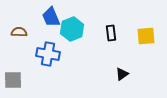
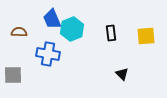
blue trapezoid: moved 1 px right, 2 px down
black triangle: rotated 40 degrees counterclockwise
gray square: moved 5 px up
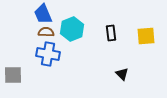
blue trapezoid: moved 9 px left, 5 px up
brown semicircle: moved 27 px right
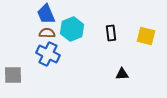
blue trapezoid: moved 3 px right
brown semicircle: moved 1 px right, 1 px down
yellow square: rotated 18 degrees clockwise
blue cross: rotated 15 degrees clockwise
black triangle: rotated 48 degrees counterclockwise
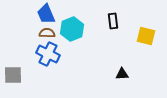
black rectangle: moved 2 px right, 12 px up
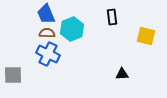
black rectangle: moved 1 px left, 4 px up
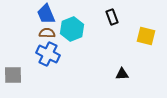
black rectangle: rotated 14 degrees counterclockwise
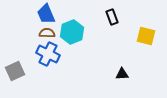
cyan hexagon: moved 3 px down
gray square: moved 2 px right, 4 px up; rotated 24 degrees counterclockwise
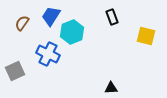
blue trapezoid: moved 5 px right, 2 px down; rotated 55 degrees clockwise
brown semicircle: moved 25 px left, 10 px up; rotated 56 degrees counterclockwise
black triangle: moved 11 px left, 14 px down
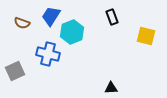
brown semicircle: rotated 105 degrees counterclockwise
blue cross: rotated 10 degrees counterclockwise
